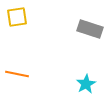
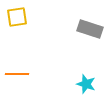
orange line: rotated 10 degrees counterclockwise
cyan star: rotated 24 degrees counterclockwise
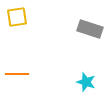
cyan star: moved 2 px up
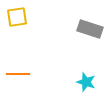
orange line: moved 1 px right
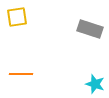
orange line: moved 3 px right
cyan star: moved 9 px right, 2 px down
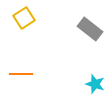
yellow square: moved 7 px right, 1 px down; rotated 25 degrees counterclockwise
gray rectangle: rotated 20 degrees clockwise
